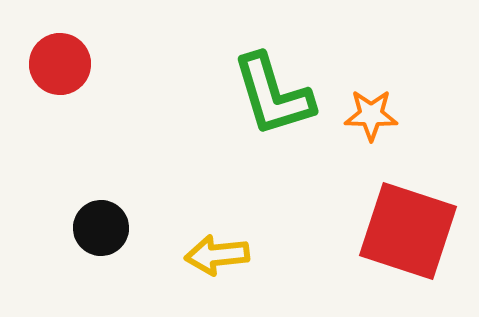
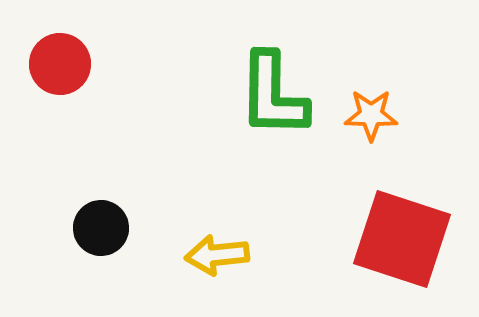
green L-shape: rotated 18 degrees clockwise
red square: moved 6 px left, 8 px down
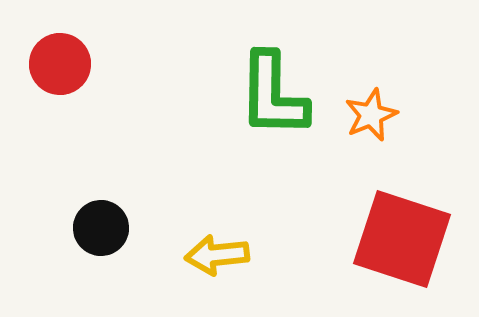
orange star: rotated 24 degrees counterclockwise
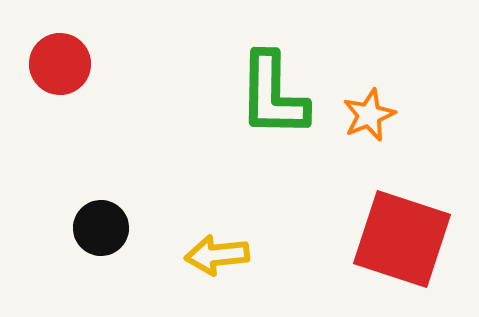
orange star: moved 2 px left
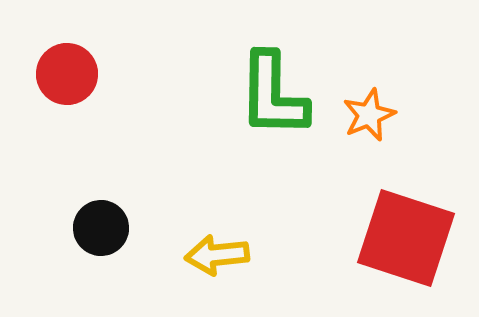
red circle: moved 7 px right, 10 px down
red square: moved 4 px right, 1 px up
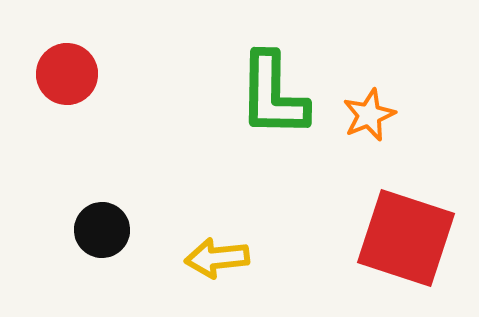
black circle: moved 1 px right, 2 px down
yellow arrow: moved 3 px down
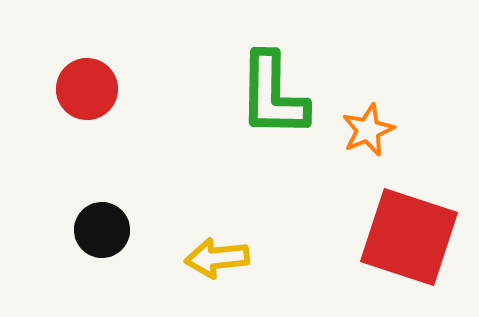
red circle: moved 20 px right, 15 px down
orange star: moved 1 px left, 15 px down
red square: moved 3 px right, 1 px up
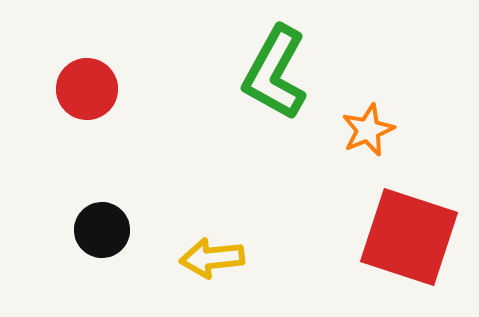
green L-shape: moved 2 px right, 22 px up; rotated 28 degrees clockwise
yellow arrow: moved 5 px left
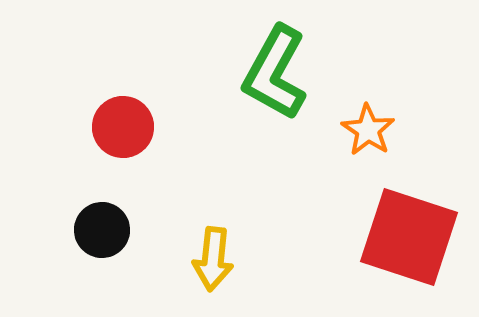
red circle: moved 36 px right, 38 px down
orange star: rotated 16 degrees counterclockwise
yellow arrow: moved 1 px right, 1 px down; rotated 78 degrees counterclockwise
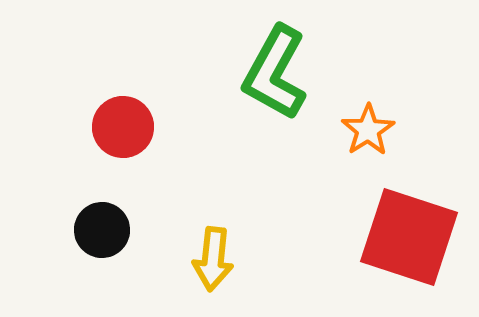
orange star: rotated 6 degrees clockwise
